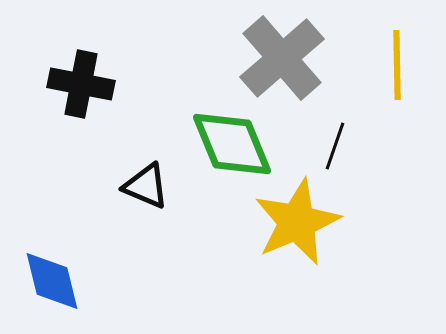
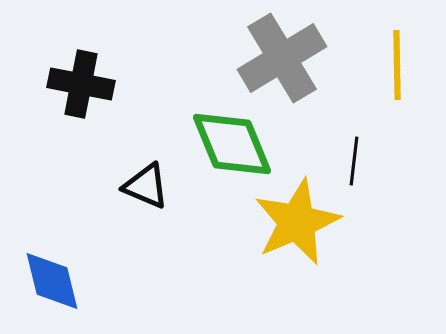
gray cross: rotated 10 degrees clockwise
black line: moved 19 px right, 15 px down; rotated 12 degrees counterclockwise
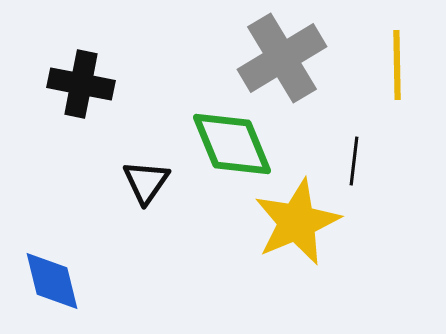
black triangle: moved 4 px up; rotated 42 degrees clockwise
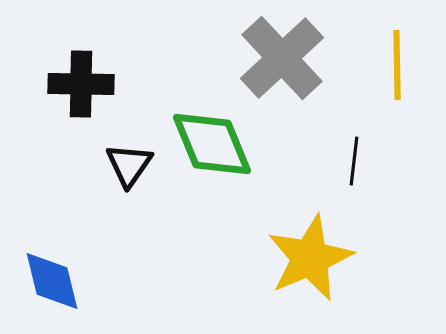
gray cross: rotated 12 degrees counterclockwise
black cross: rotated 10 degrees counterclockwise
green diamond: moved 20 px left
black triangle: moved 17 px left, 17 px up
yellow star: moved 13 px right, 36 px down
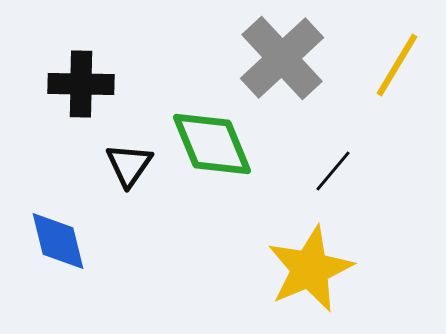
yellow line: rotated 32 degrees clockwise
black line: moved 21 px left, 10 px down; rotated 33 degrees clockwise
yellow star: moved 11 px down
blue diamond: moved 6 px right, 40 px up
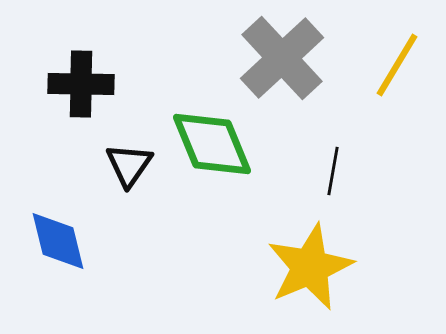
black line: rotated 30 degrees counterclockwise
yellow star: moved 2 px up
